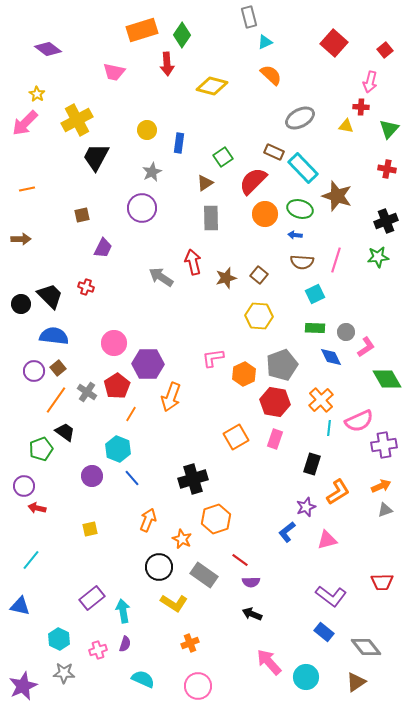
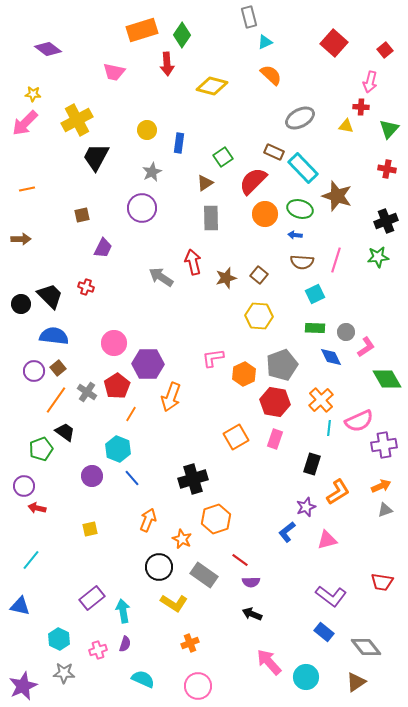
yellow star at (37, 94): moved 4 px left; rotated 28 degrees counterclockwise
red trapezoid at (382, 582): rotated 10 degrees clockwise
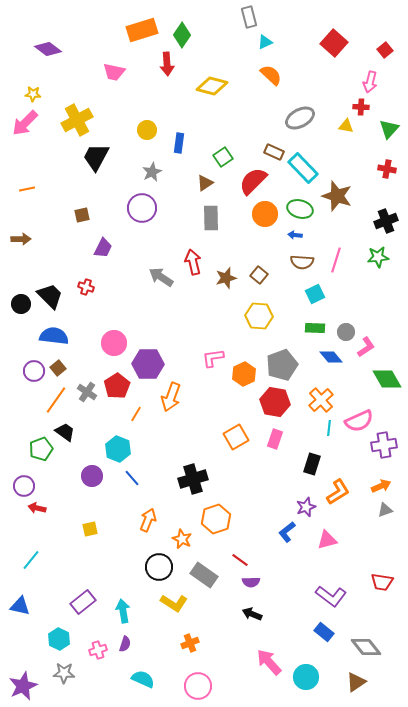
blue diamond at (331, 357): rotated 15 degrees counterclockwise
orange line at (131, 414): moved 5 px right
purple rectangle at (92, 598): moved 9 px left, 4 px down
